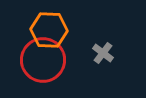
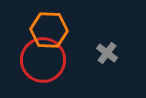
gray cross: moved 4 px right
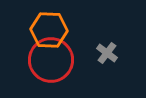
red circle: moved 8 px right
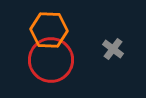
gray cross: moved 6 px right, 4 px up
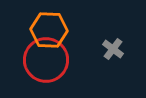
red circle: moved 5 px left
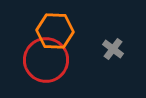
orange hexagon: moved 6 px right, 1 px down
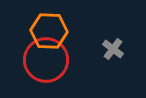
orange hexagon: moved 6 px left
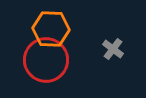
orange hexagon: moved 2 px right, 2 px up
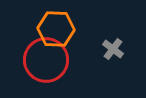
orange hexagon: moved 5 px right
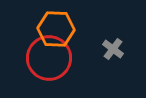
red circle: moved 3 px right, 2 px up
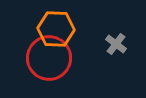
gray cross: moved 3 px right, 5 px up
